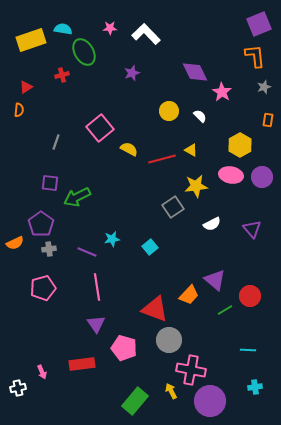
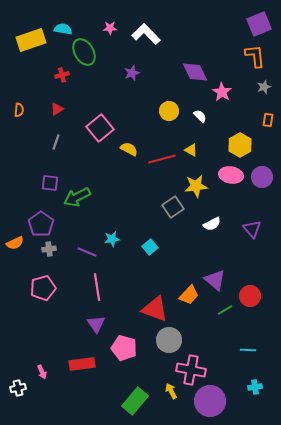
red triangle at (26, 87): moved 31 px right, 22 px down
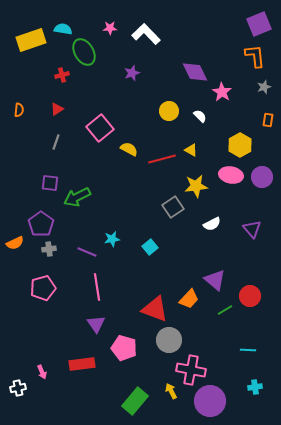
orange trapezoid at (189, 295): moved 4 px down
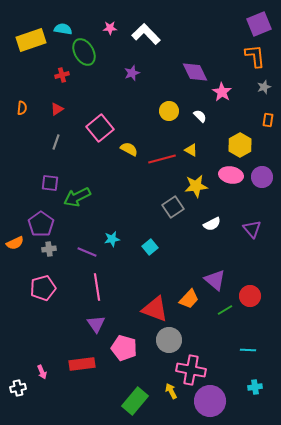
orange semicircle at (19, 110): moved 3 px right, 2 px up
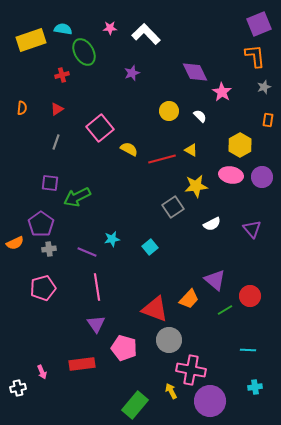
green rectangle at (135, 401): moved 4 px down
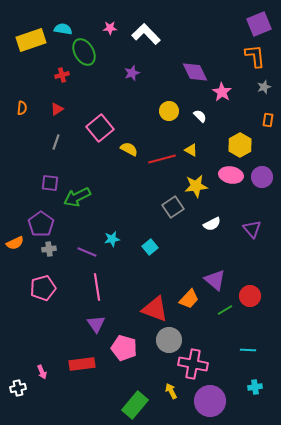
pink cross at (191, 370): moved 2 px right, 6 px up
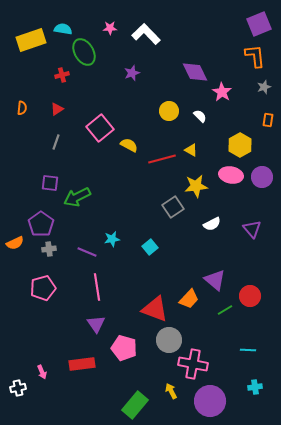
yellow semicircle at (129, 149): moved 4 px up
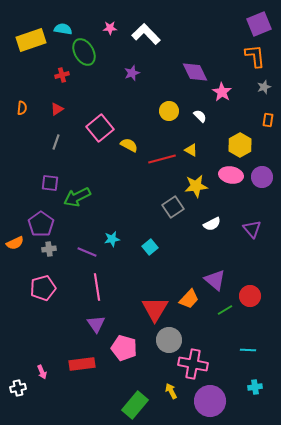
red triangle at (155, 309): rotated 40 degrees clockwise
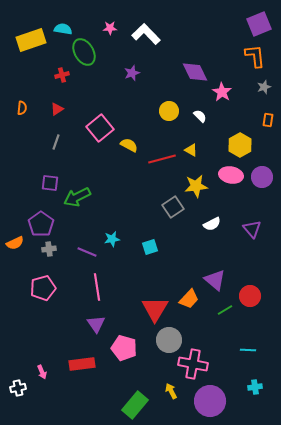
cyan square at (150, 247): rotated 21 degrees clockwise
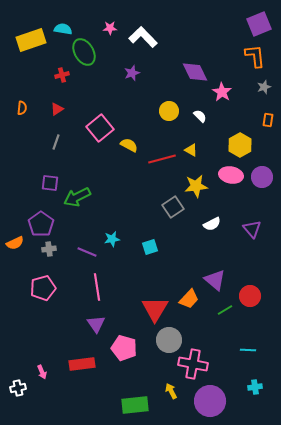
white L-shape at (146, 34): moved 3 px left, 3 px down
green rectangle at (135, 405): rotated 44 degrees clockwise
